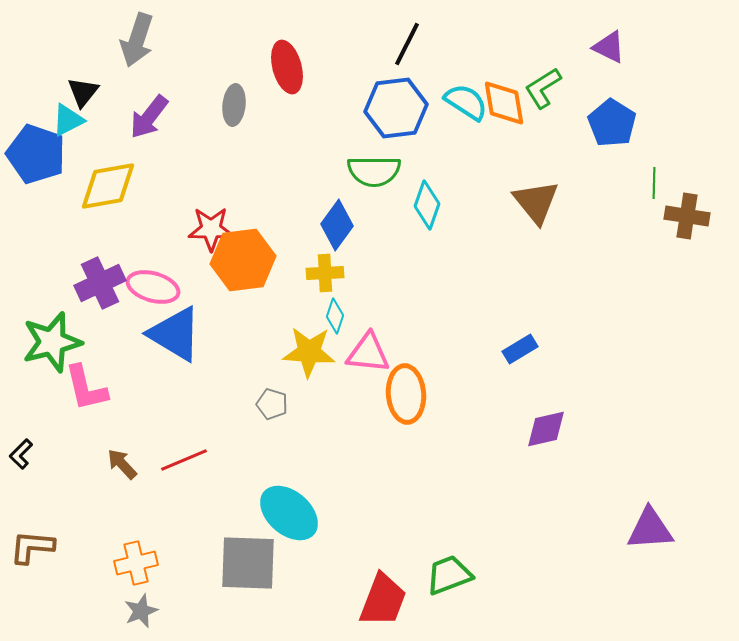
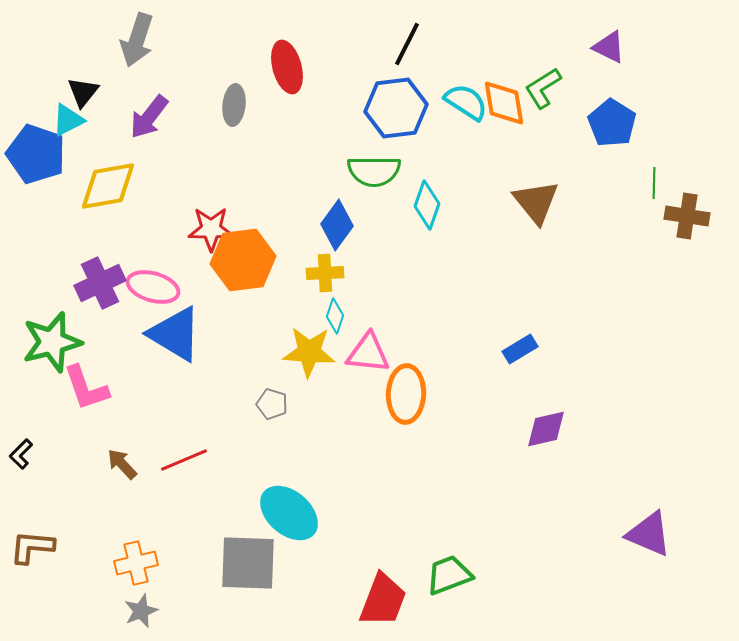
pink L-shape at (86, 388): rotated 6 degrees counterclockwise
orange ellipse at (406, 394): rotated 6 degrees clockwise
purple triangle at (650, 529): moved 1 px left, 5 px down; rotated 27 degrees clockwise
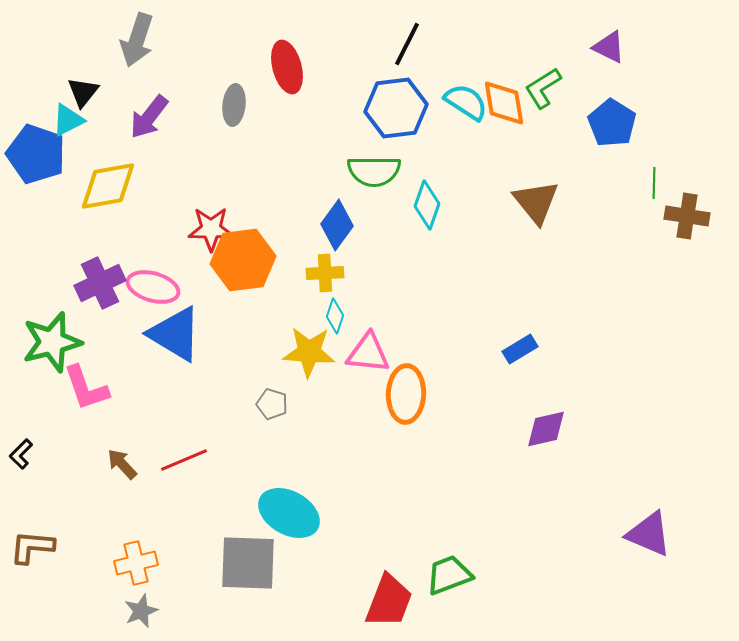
cyan ellipse at (289, 513): rotated 12 degrees counterclockwise
red trapezoid at (383, 600): moved 6 px right, 1 px down
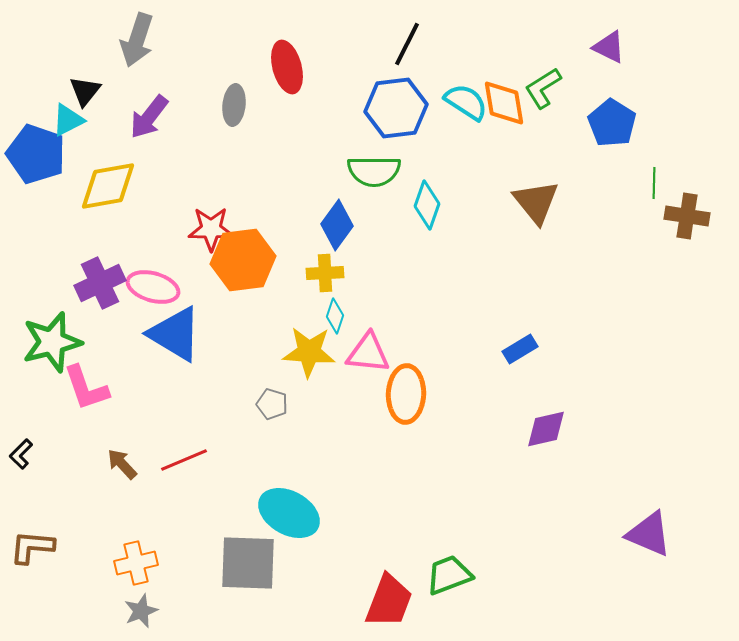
black triangle at (83, 92): moved 2 px right, 1 px up
